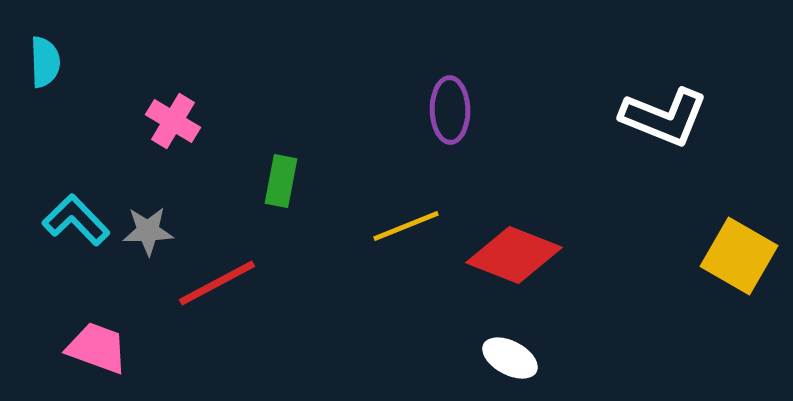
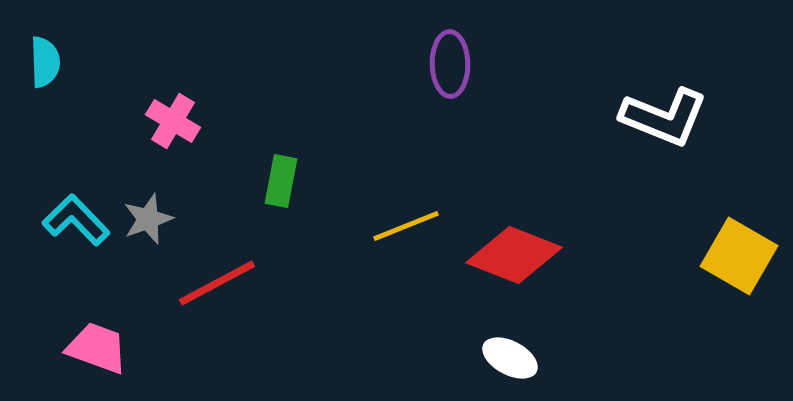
purple ellipse: moved 46 px up
gray star: moved 12 px up; rotated 18 degrees counterclockwise
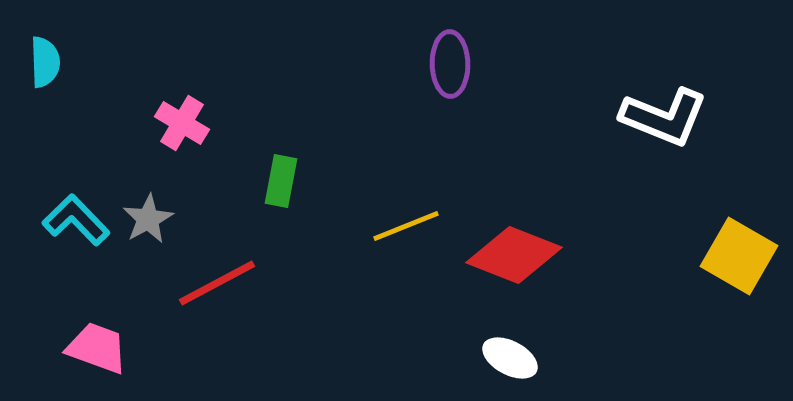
pink cross: moved 9 px right, 2 px down
gray star: rotated 9 degrees counterclockwise
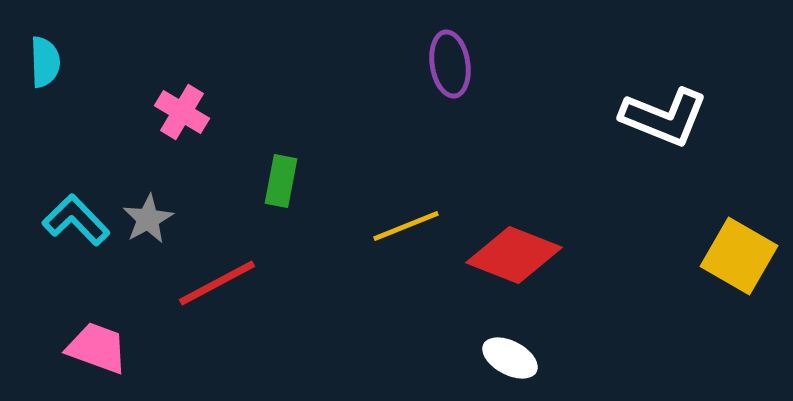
purple ellipse: rotated 8 degrees counterclockwise
pink cross: moved 11 px up
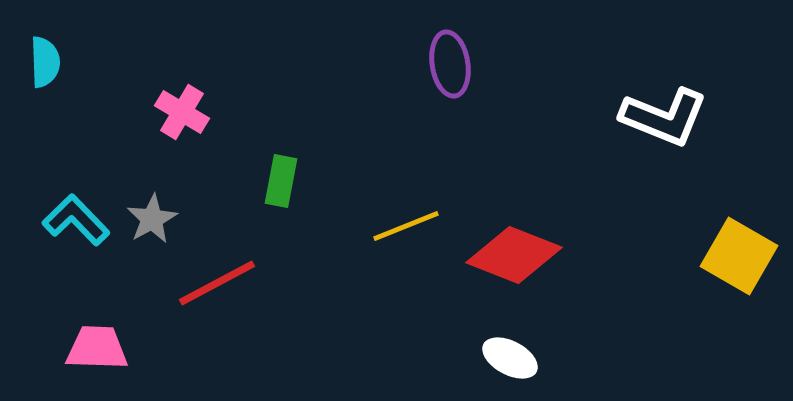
gray star: moved 4 px right
pink trapezoid: rotated 18 degrees counterclockwise
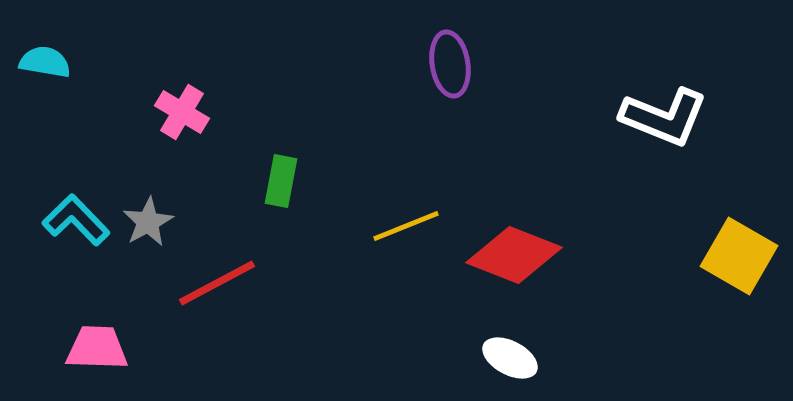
cyan semicircle: rotated 78 degrees counterclockwise
gray star: moved 4 px left, 3 px down
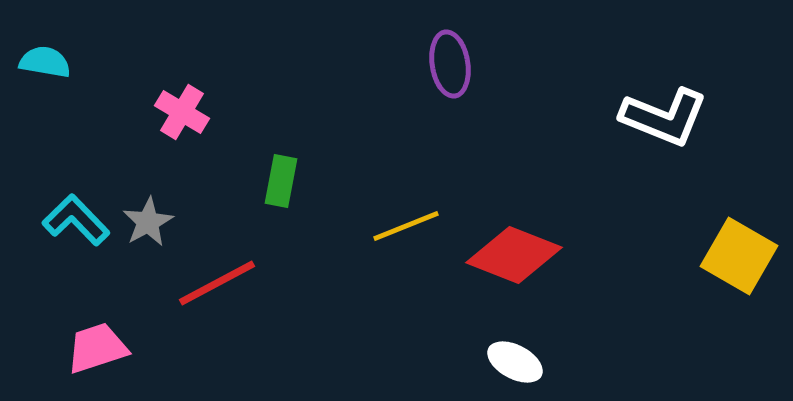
pink trapezoid: rotated 20 degrees counterclockwise
white ellipse: moved 5 px right, 4 px down
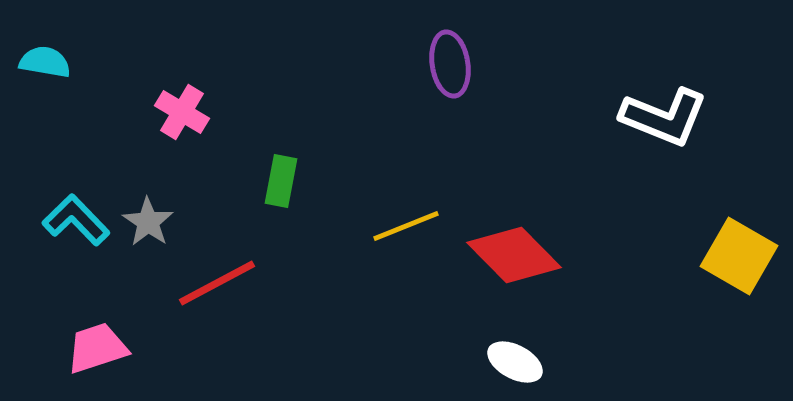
gray star: rotated 9 degrees counterclockwise
red diamond: rotated 24 degrees clockwise
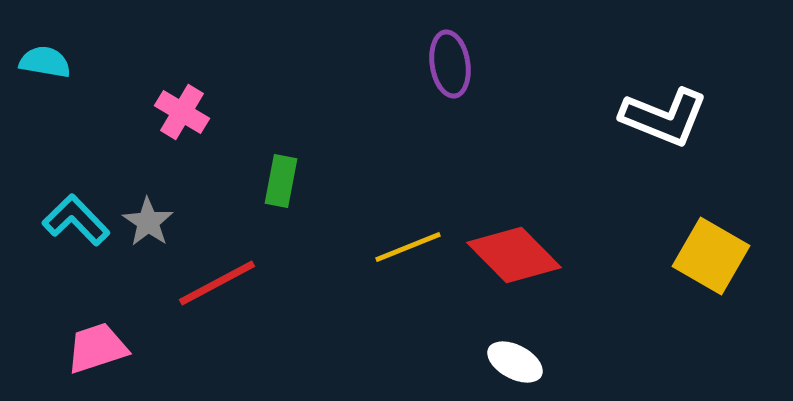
yellow line: moved 2 px right, 21 px down
yellow square: moved 28 px left
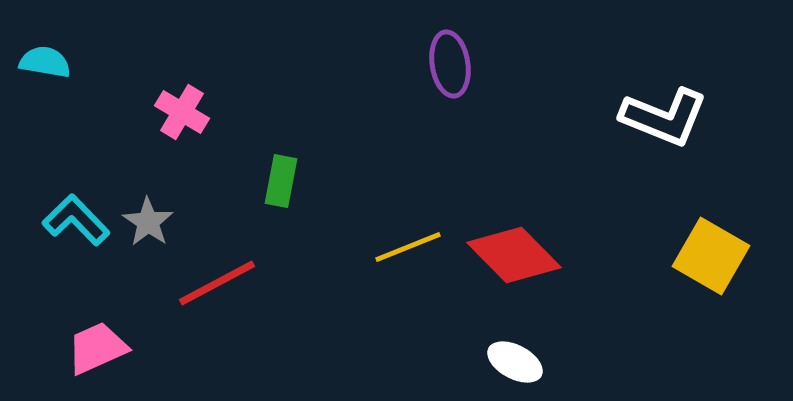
pink trapezoid: rotated 6 degrees counterclockwise
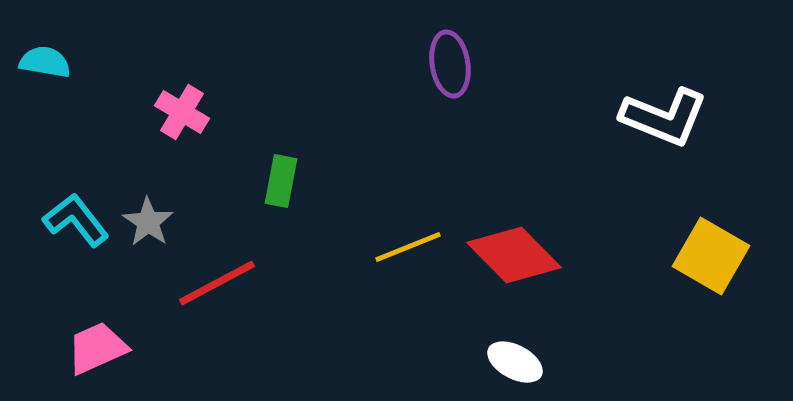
cyan L-shape: rotated 6 degrees clockwise
